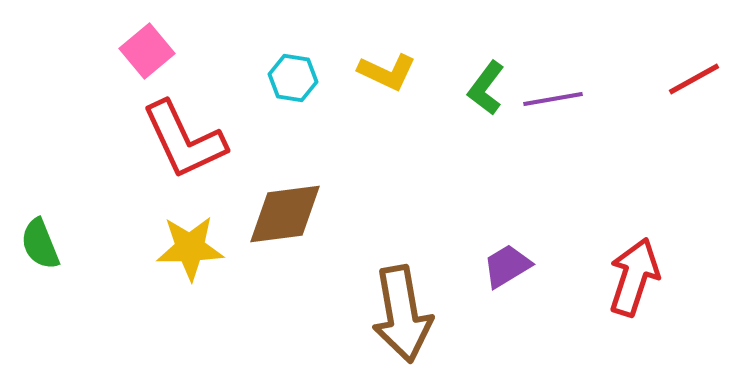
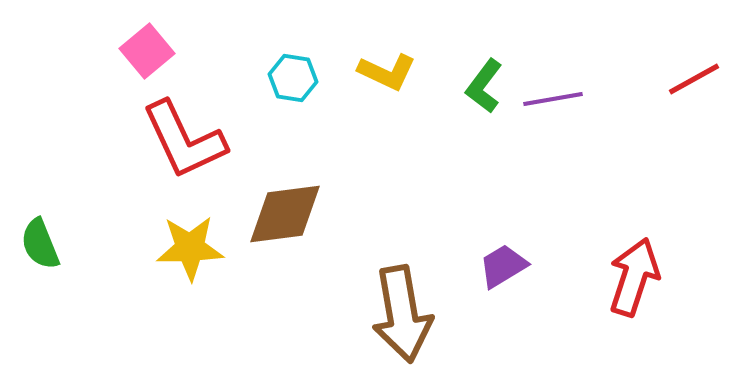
green L-shape: moved 2 px left, 2 px up
purple trapezoid: moved 4 px left
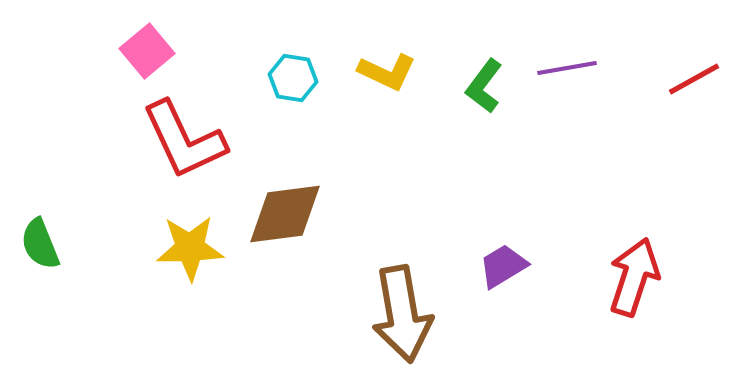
purple line: moved 14 px right, 31 px up
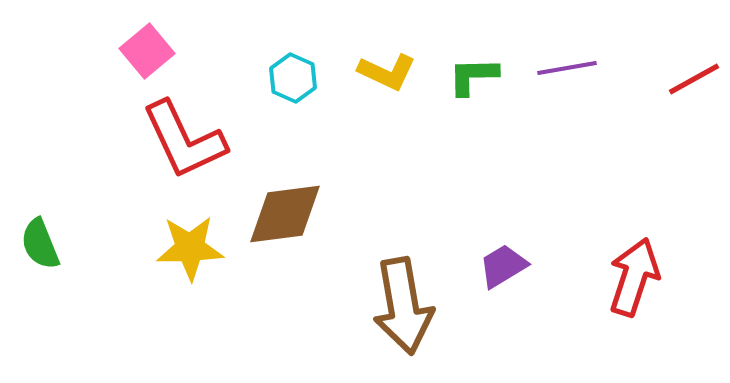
cyan hexagon: rotated 15 degrees clockwise
green L-shape: moved 11 px left, 10 px up; rotated 52 degrees clockwise
brown arrow: moved 1 px right, 8 px up
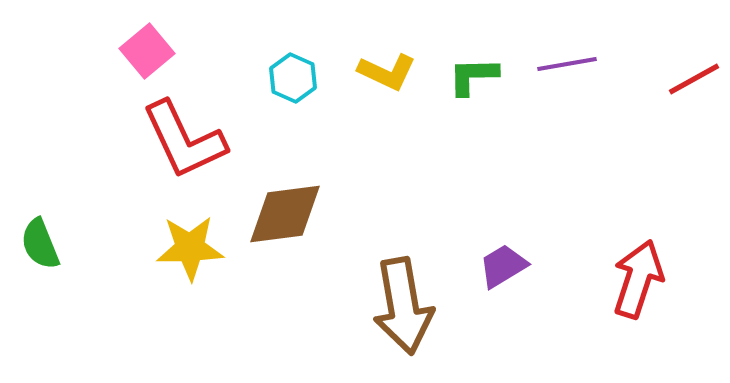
purple line: moved 4 px up
red arrow: moved 4 px right, 2 px down
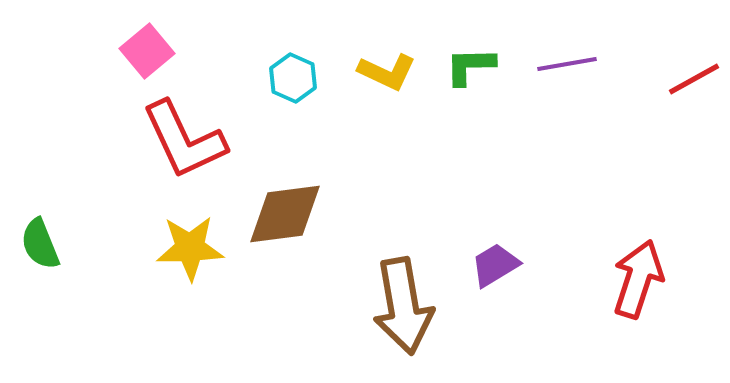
green L-shape: moved 3 px left, 10 px up
purple trapezoid: moved 8 px left, 1 px up
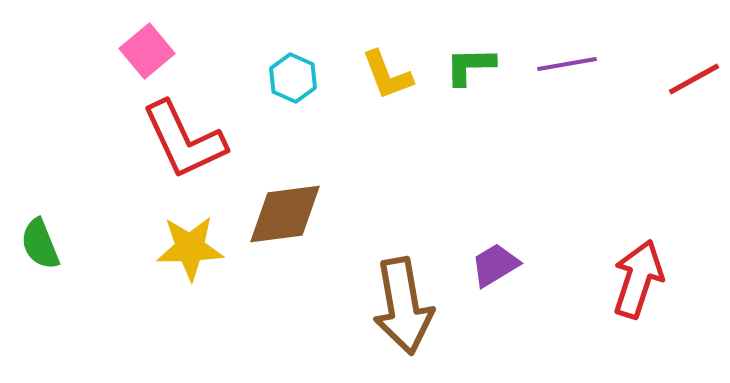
yellow L-shape: moved 3 px down; rotated 44 degrees clockwise
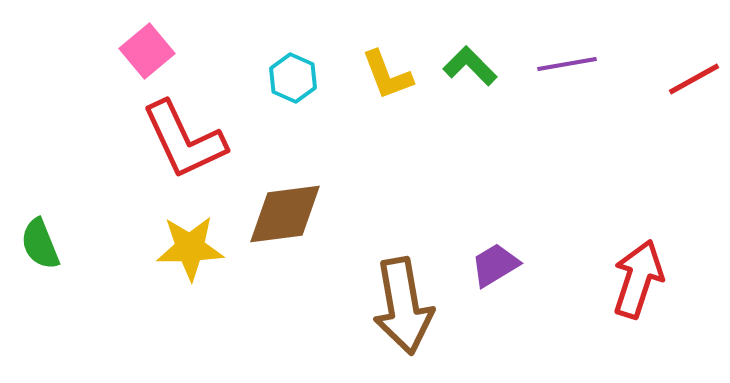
green L-shape: rotated 46 degrees clockwise
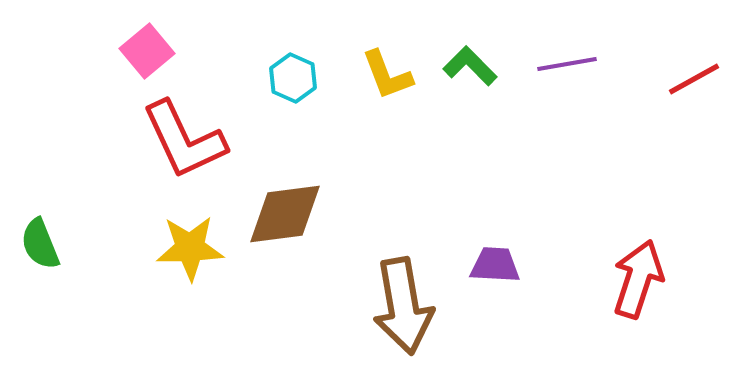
purple trapezoid: rotated 34 degrees clockwise
